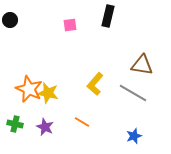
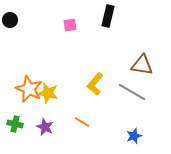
gray line: moved 1 px left, 1 px up
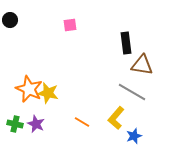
black rectangle: moved 18 px right, 27 px down; rotated 20 degrees counterclockwise
yellow L-shape: moved 21 px right, 34 px down
purple star: moved 9 px left, 3 px up
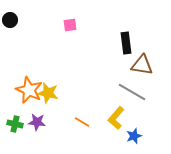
orange star: moved 1 px down
purple star: moved 1 px right, 2 px up; rotated 18 degrees counterclockwise
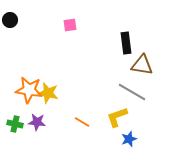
orange star: rotated 16 degrees counterclockwise
yellow L-shape: moved 1 px right, 1 px up; rotated 30 degrees clockwise
blue star: moved 5 px left, 3 px down
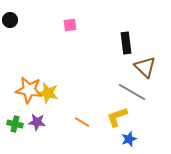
brown triangle: moved 3 px right, 2 px down; rotated 35 degrees clockwise
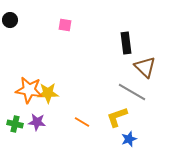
pink square: moved 5 px left; rotated 16 degrees clockwise
yellow star: rotated 15 degrees counterclockwise
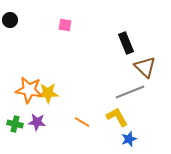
black rectangle: rotated 15 degrees counterclockwise
gray line: moved 2 px left; rotated 52 degrees counterclockwise
yellow L-shape: rotated 80 degrees clockwise
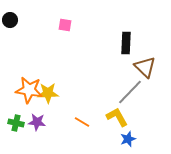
black rectangle: rotated 25 degrees clockwise
gray line: rotated 24 degrees counterclockwise
green cross: moved 1 px right, 1 px up
blue star: moved 1 px left
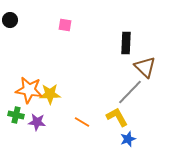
yellow star: moved 2 px right, 1 px down
green cross: moved 8 px up
